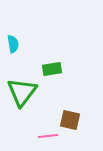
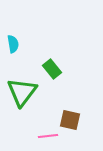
green rectangle: rotated 60 degrees clockwise
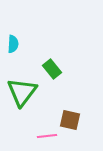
cyan semicircle: rotated 12 degrees clockwise
pink line: moved 1 px left
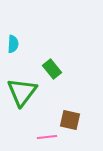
pink line: moved 1 px down
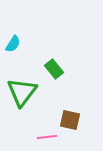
cyan semicircle: rotated 30 degrees clockwise
green rectangle: moved 2 px right
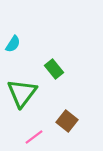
green triangle: moved 1 px down
brown square: moved 3 px left, 1 px down; rotated 25 degrees clockwise
pink line: moved 13 px left; rotated 30 degrees counterclockwise
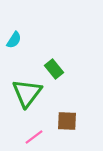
cyan semicircle: moved 1 px right, 4 px up
green triangle: moved 5 px right
brown square: rotated 35 degrees counterclockwise
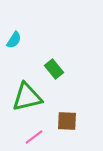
green triangle: moved 4 px down; rotated 40 degrees clockwise
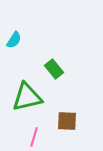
pink line: rotated 36 degrees counterclockwise
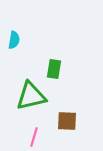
cyan semicircle: rotated 24 degrees counterclockwise
green rectangle: rotated 48 degrees clockwise
green triangle: moved 4 px right, 1 px up
